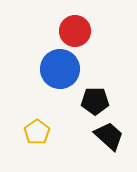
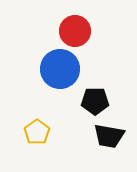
black trapezoid: rotated 148 degrees clockwise
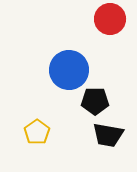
red circle: moved 35 px right, 12 px up
blue circle: moved 9 px right, 1 px down
black trapezoid: moved 1 px left, 1 px up
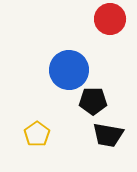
black pentagon: moved 2 px left
yellow pentagon: moved 2 px down
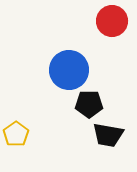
red circle: moved 2 px right, 2 px down
black pentagon: moved 4 px left, 3 px down
yellow pentagon: moved 21 px left
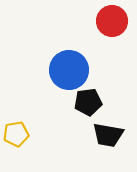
black pentagon: moved 1 px left, 2 px up; rotated 8 degrees counterclockwise
yellow pentagon: rotated 25 degrees clockwise
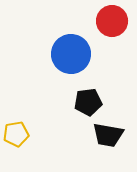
blue circle: moved 2 px right, 16 px up
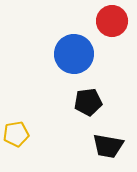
blue circle: moved 3 px right
black trapezoid: moved 11 px down
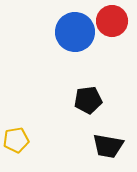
blue circle: moved 1 px right, 22 px up
black pentagon: moved 2 px up
yellow pentagon: moved 6 px down
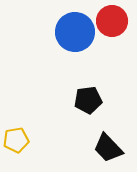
black trapezoid: moved 2 px down; rotated 36 degrees clockwise
